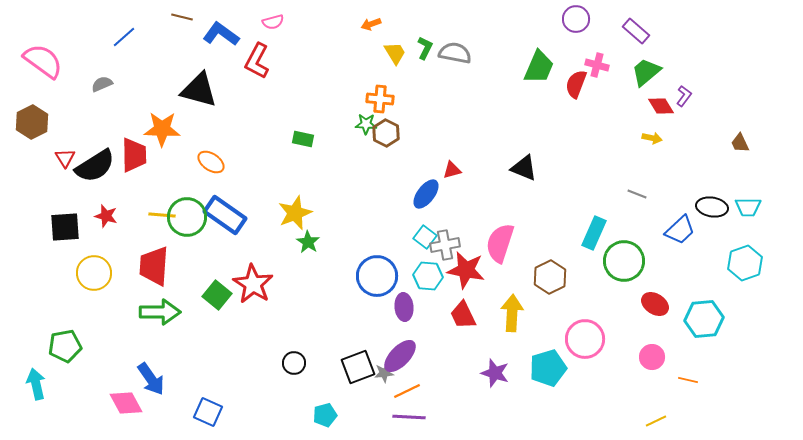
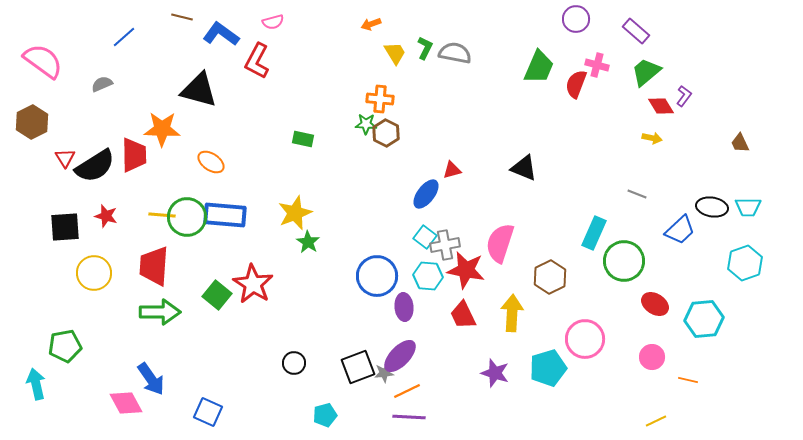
blue rectangle at (225, 215): rotated 30 degrees counterclockwise
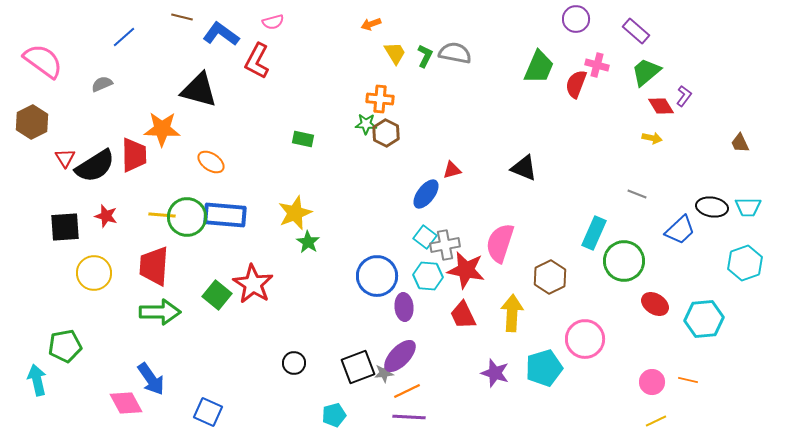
green L-shape at (425, 48): moved 8 px down
pink circle at (652, 357): moved 25 px down
cyan pentagon at (548, 368): moved 4 px left
cyan arrow at (36, 384): moved 1 px right, 4 px up
cyan pentagon at (325, 415): moved 9 px right
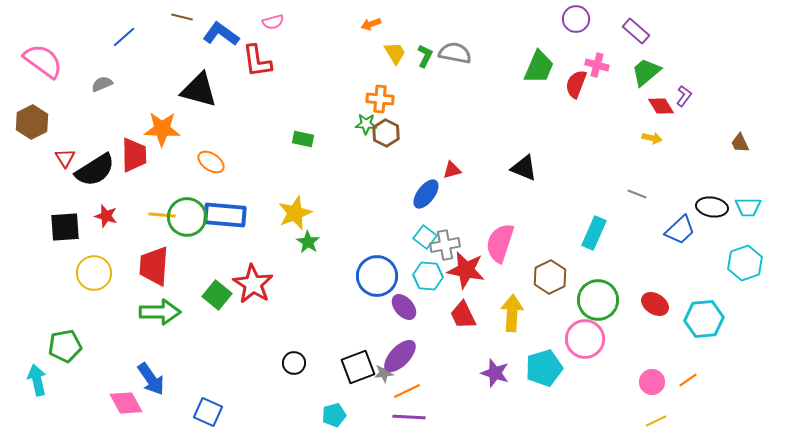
red L-shape at (257, 61): rotated 36 degrees counterclockwise
black semicircle at (95, 166): moved 4 px down
green circle at (624, 261): moved 26 px left, 39 px down
purple ellipse at (404, 307): rotated 36 degrees counterclockwise
orange line at (688, 380): rotated 48 degrees counterclockwise
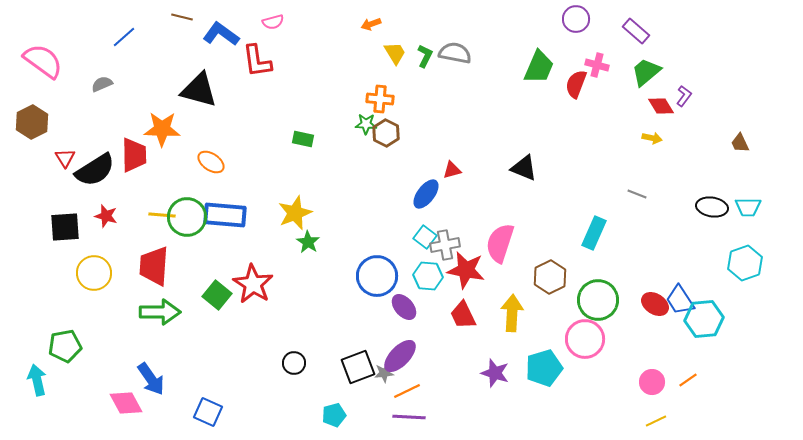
blue trapezoid at (680, 230): moved 70 px down; rotated 100 degrees clockwise
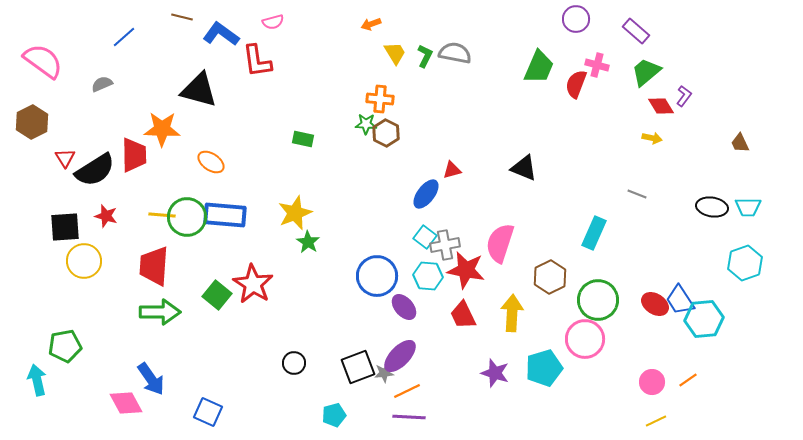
yellow circle at (94, 273): moved 10 px left, 12 px up
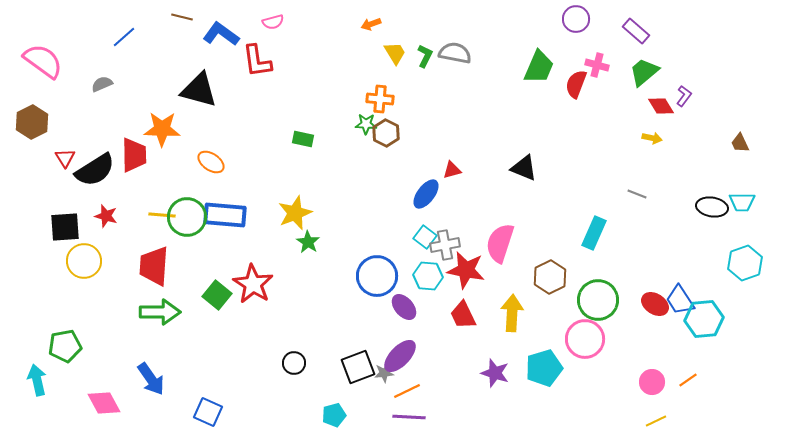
green trapezoid at (646, 72): moved 2 px left
cyan trapezoid at (748, 207): moved 6 px left, 5 px up
pink diamond at (126, 403): moved 22 px left
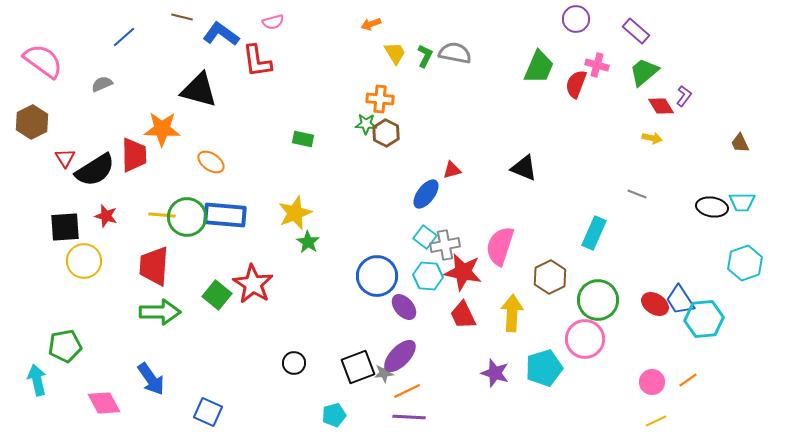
pink semicircle at (500, 243): moved 3 px down
red star at (466, 270): moved 3 px left, 2 px down
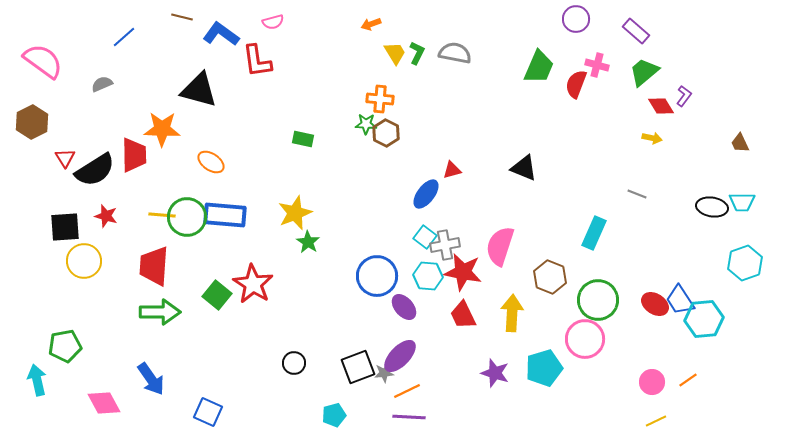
green L-shape at (425, 56): moved 8 px left, 3 px up
brown hexagon at (550, 277): rotated 12 degrees counterclockwise
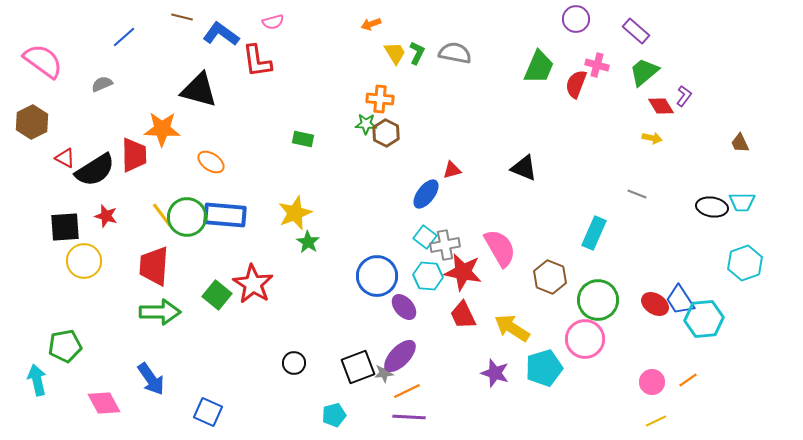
red triangle at (65, 158): rotated 30 degrees counterclockwise
yellow line at (162, 215): rotated 48 degrees clockwise
pink semicircle at (500, 246): moved 2 px down; rotated 132 degrees clockwise
yellow arrow at (512, 313): moved 15 px down; rotated 60 degrees counterclockwise
